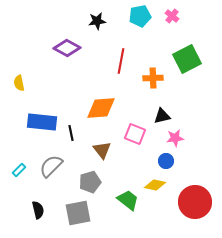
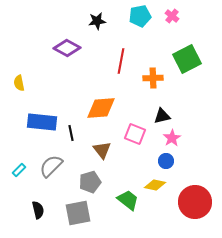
pink star: moved 3 px left; rotated 24 degrees counterclockwise
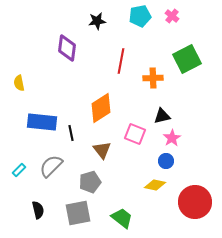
purple diamond: rotated 68 degrees clockwise
orange diamond: rotated 28 degrees counterclockwise
green trapezoid: moved 6 px left, 18 px down
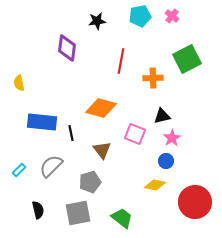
orange diamond: rotated 48 degrees clockwise
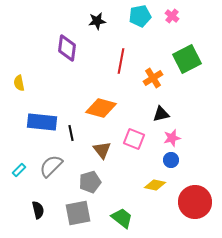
orange cross: rotated 30 degrees counterclockwise
black triangle: moved 1 px left, 2 px up
pink square: moved 1 px left, 5 px down
pink star: rotated 18 degrees clockwise
blue circle: moved 5 px right, 1 px up
